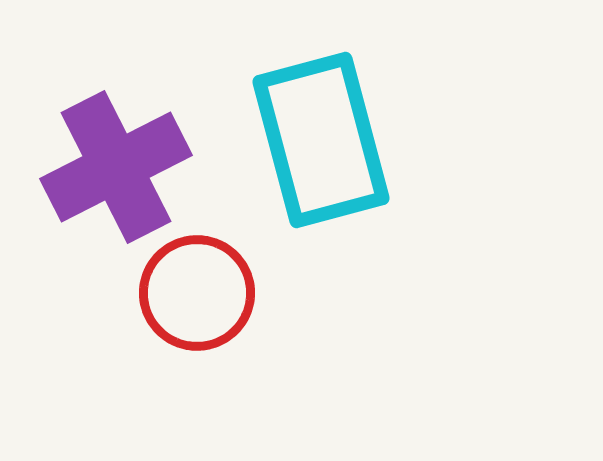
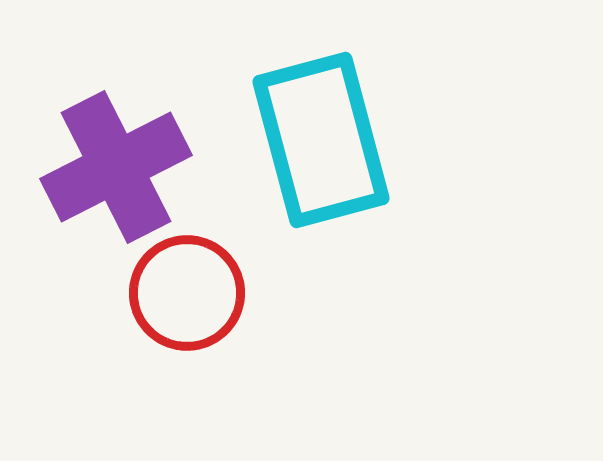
red circle: moved 10 px left
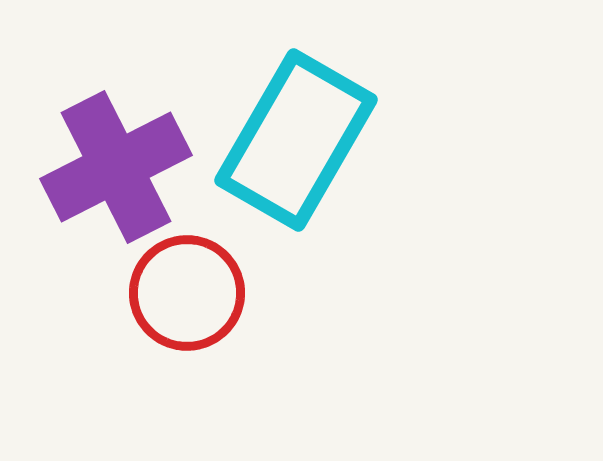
cyan rectangle: moved 25 px left; rotated 45 degrees clockwise
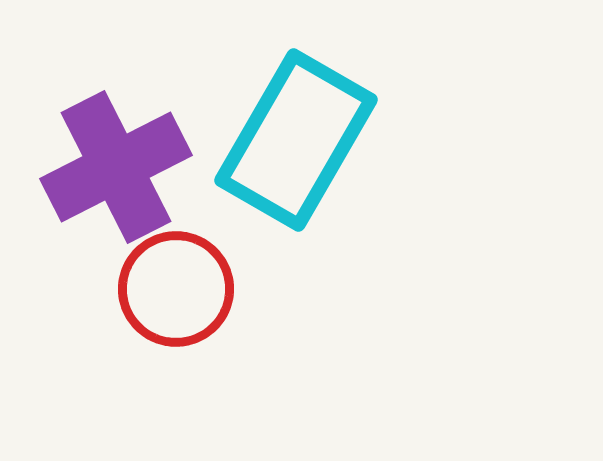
red circle: moved 11 px left, 4 px up
